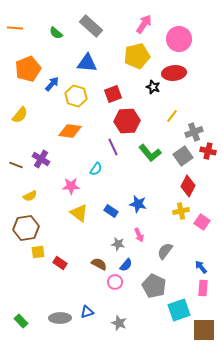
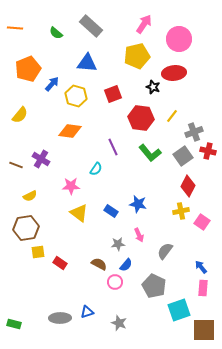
red hexagon at (127, 121): moved 14 px right, 3 px up; rotated 10 degrees clockwise
gray star at (118, 244): rotated 16 degrees counterclockwise
green rectangle at (21, 321): moved 7 px left, 3 px down; rotated 32 degrees counterclockwise
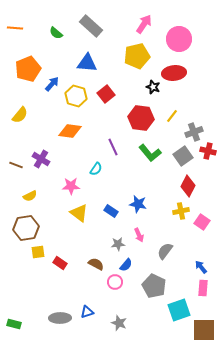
red square at (113, 94): moved 7 px left; rotated 18 degrees counterclockwise
brown semicircle at (99, 264): moved 3 px left
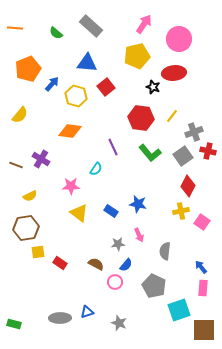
red square at (106, 94): moved 7 px up
gray semicircle at (165, 251): rotated 30 degrees counterclockwise
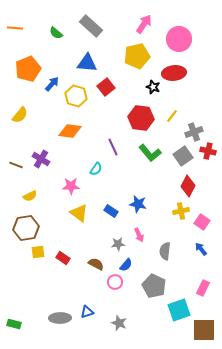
red rectangle at (60, 263): moved 3 px right, 5 px up
blue arrow at (201, 267): moved 18 px up
pink rectangle at (203, 288): rotated 21 degrees clockwise
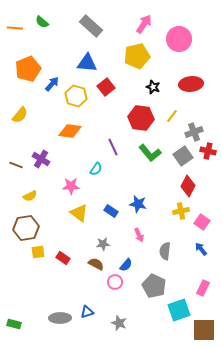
green semicircle at (56, 33): moved 14 px left, 11 px up
red ellipse at (174, 73): moved 17 px right, 11 px down
gray star at (118, 244): moved 15 px left
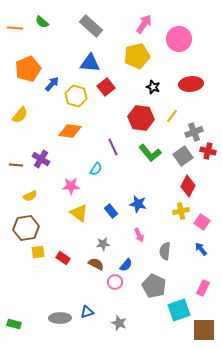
blue triangle at (87, 63): moved 3 px right
brown line at (16, 165): rotated 16 degrees counterclockwise
blue rectangle at (111, 211): rotated 16 degrees clockwise
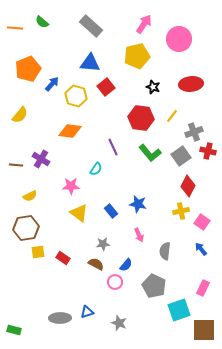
gray square at (183, 156): moved 2 px left
green rectangle at (14, 324): moved 6 px down
